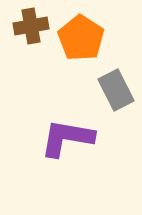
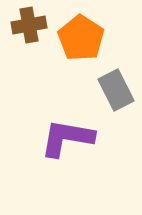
brown cross: moved 2 px left, 1 px up
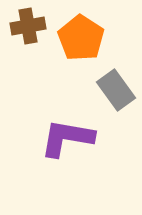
brown cross: moved 1 px left, 1 px down
gray rectangle: rotated 9 degrees counterclockwise
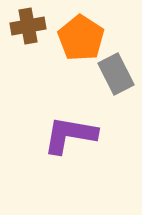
gray rectangle: moved 16 px up; rotated 9 degrees clockwise
purple L-shape: moved 3 px right, 3 px up
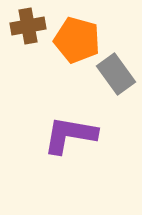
orange pentagon: moved 4 px left, 2 px down; rotated 18 degrees counterclockwise
gray rectangle: rotated 9 degrees counterclockwise
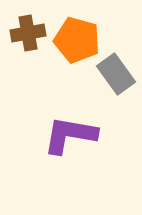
brown cross: moved 7 px down
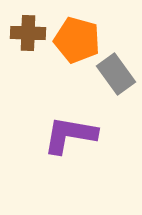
brown cross: rotated 12 degrees clockwise
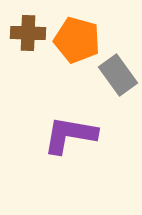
gray rectangle: moved 2 px right, 1 px down
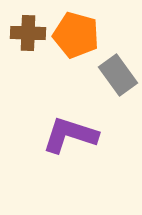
orange pentagon: moved 1 px left, 5 px up
purple L-shape: rotated 8 degrees clockwise
